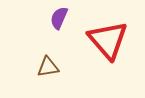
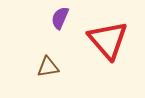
purple semicircle: moved 1 px right
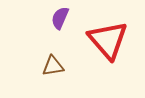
brown triangle: moved 5 px right, 1 px up
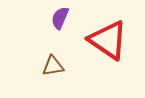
red triangle: rotated 15 degrees counterclockwise
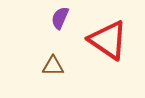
brown triangle: rotated 10 degrees clockwise
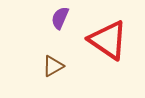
brown triangle: rotated 30 degrees counterclockwise
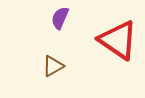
red triangle: moved 10 px right
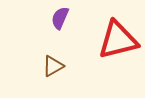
red triangle: rotated 48 degrees counterclockwise
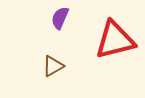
red triangle: moved 3 px left
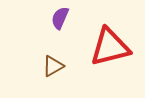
red triangle: moved 5 px left, 7 px down
